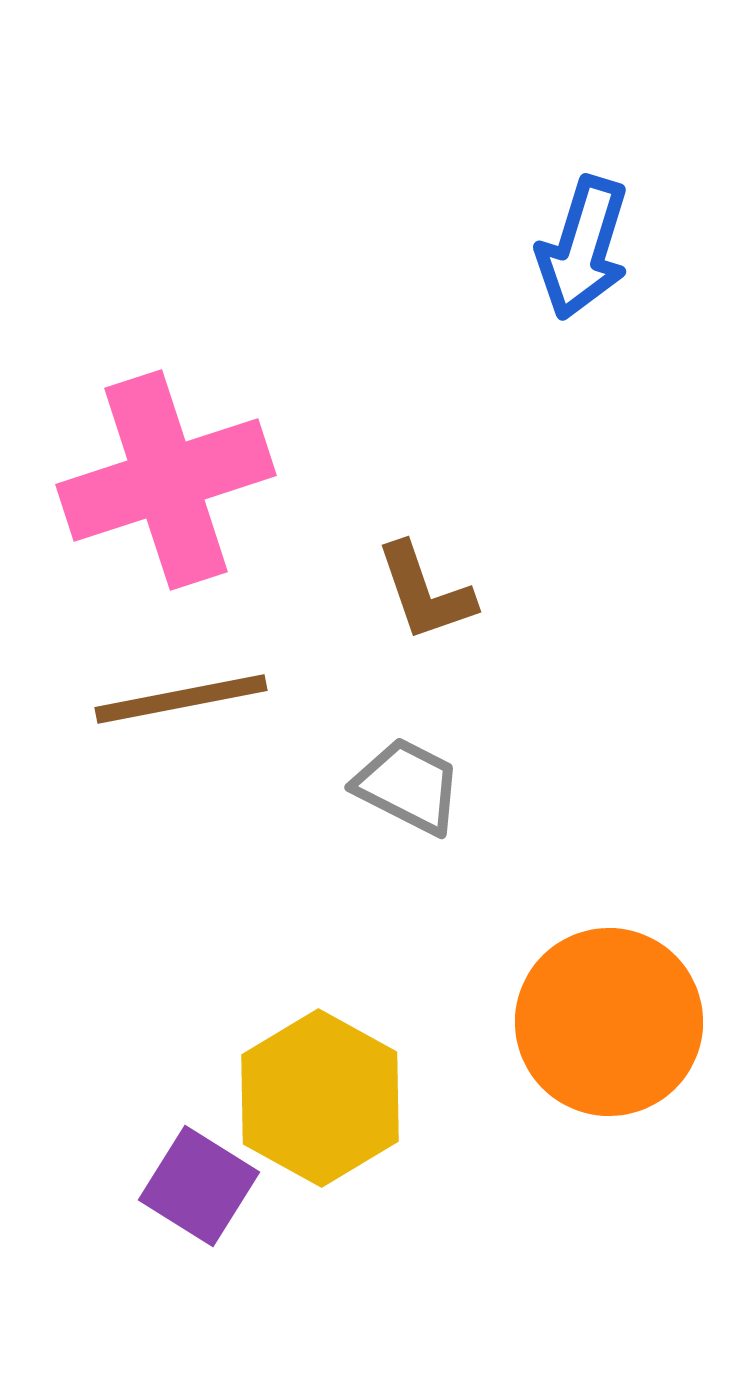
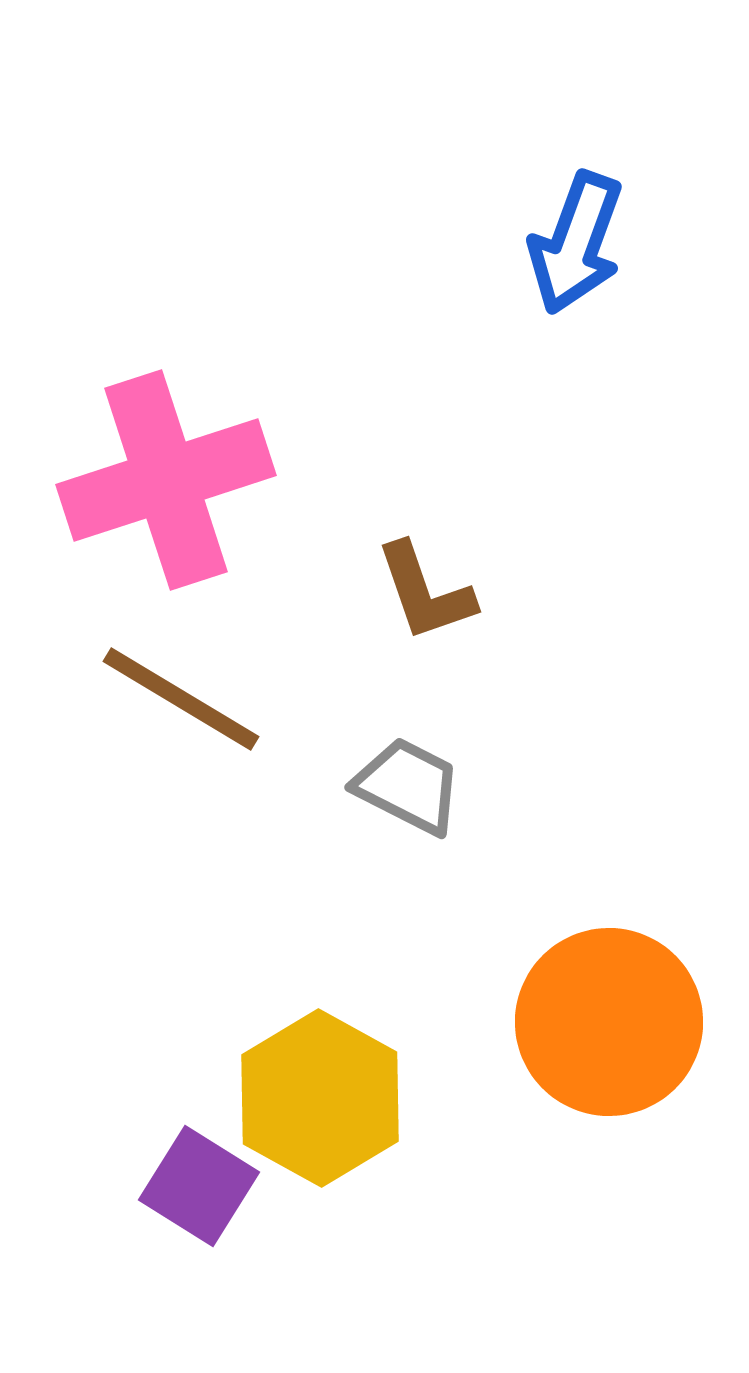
blue arrow: moved 7 px left, 5 px up; rotated 3 degrees clockwise
brown line: rotated 42 degrees clockwise
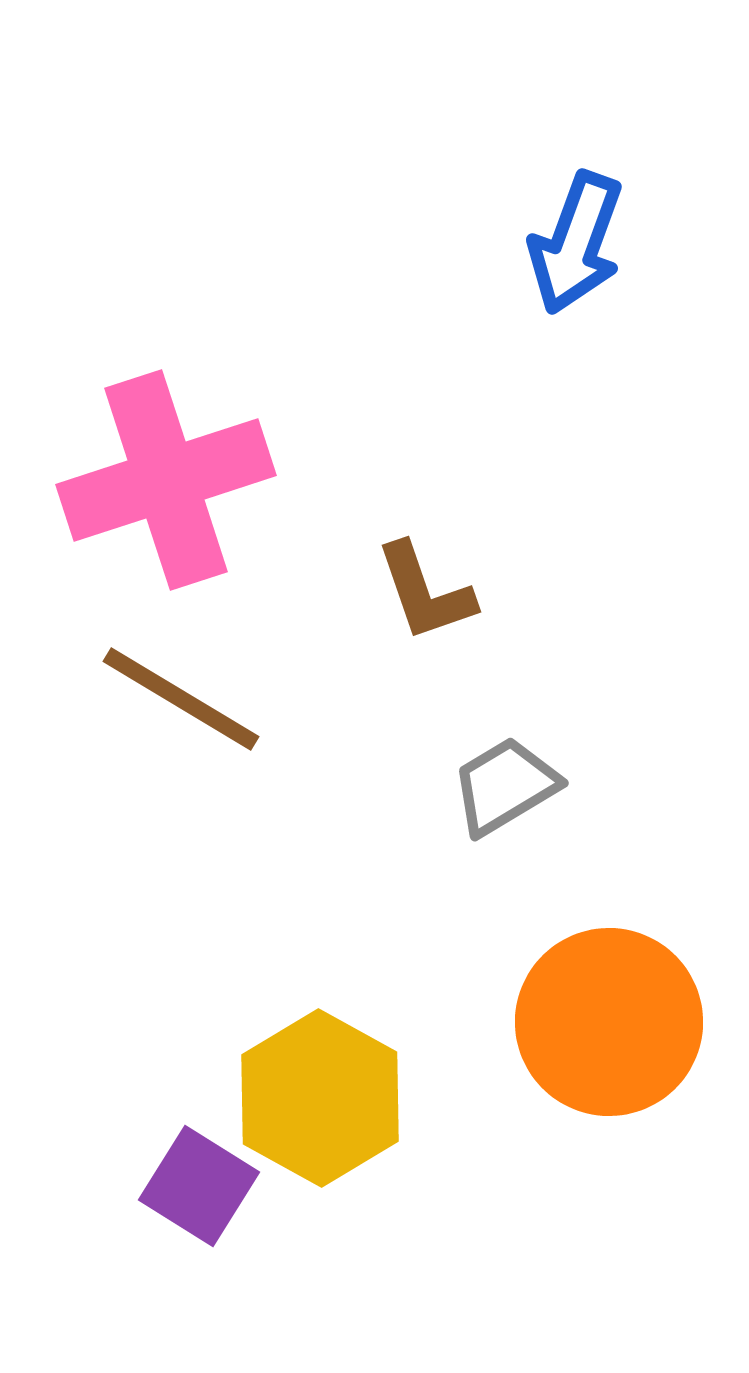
gray trapezoid: moved 97 px right; rotated 58 degrees counterclockwise
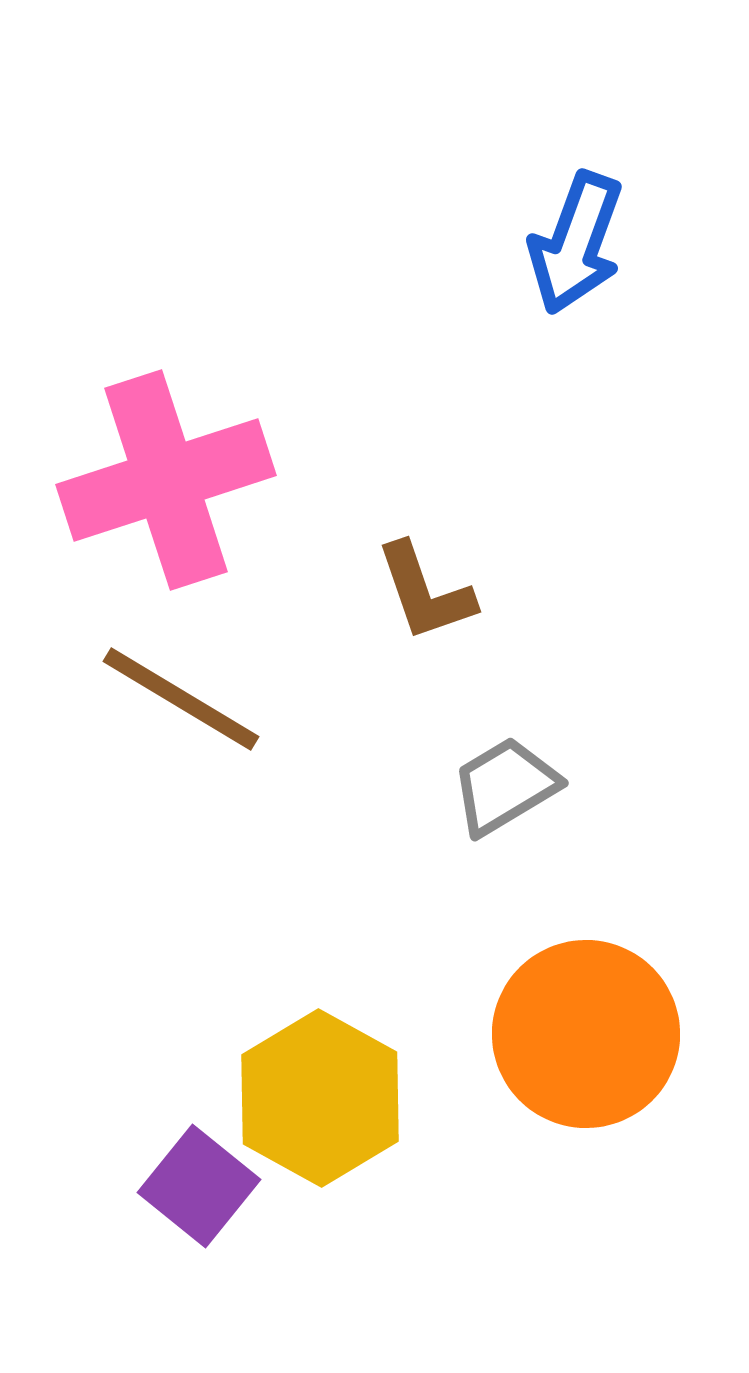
orange circle: moved 23 px left, 12 px down
purple square: rotated 7 degrees clockwise
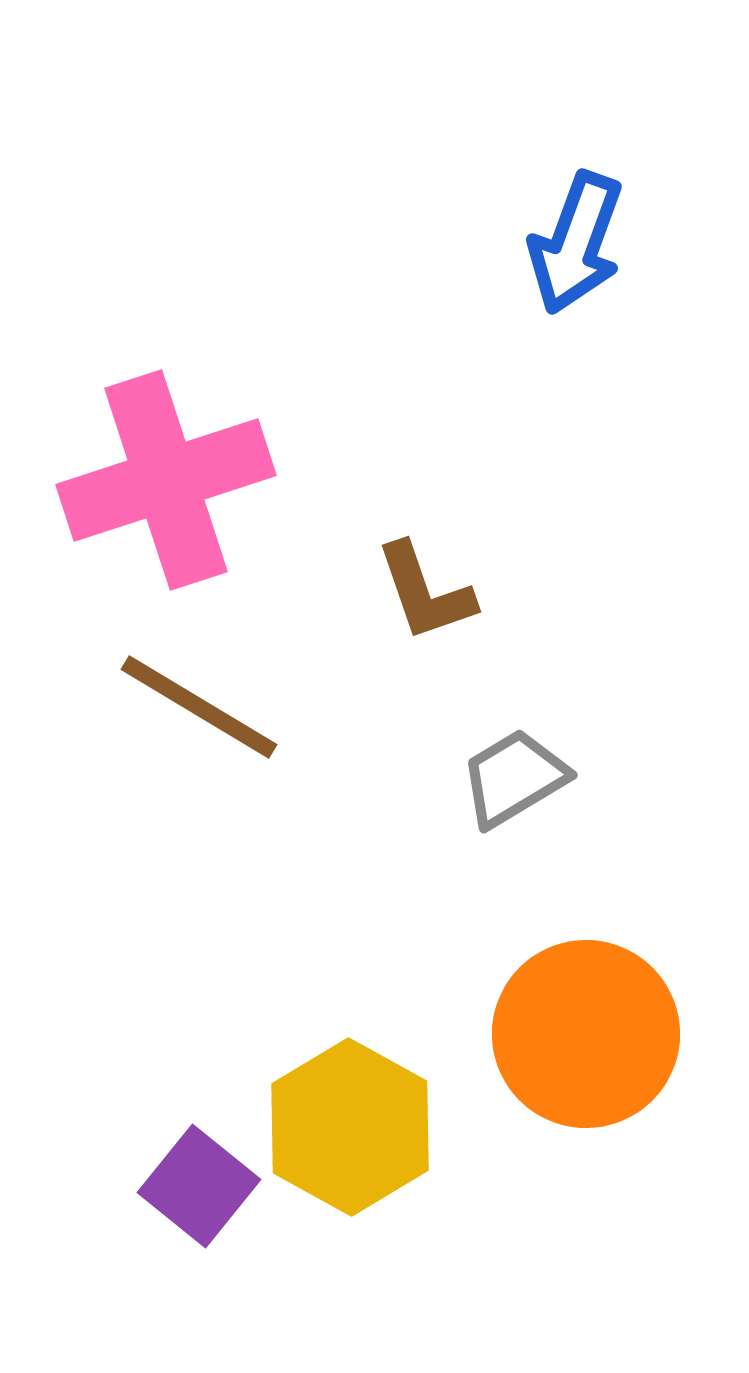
brown line: moved 18 px right, 8 px down
gray trapezoid: moved 9 px right, 8 px up
yellow hexagon: moved 30 px right, 29 px down
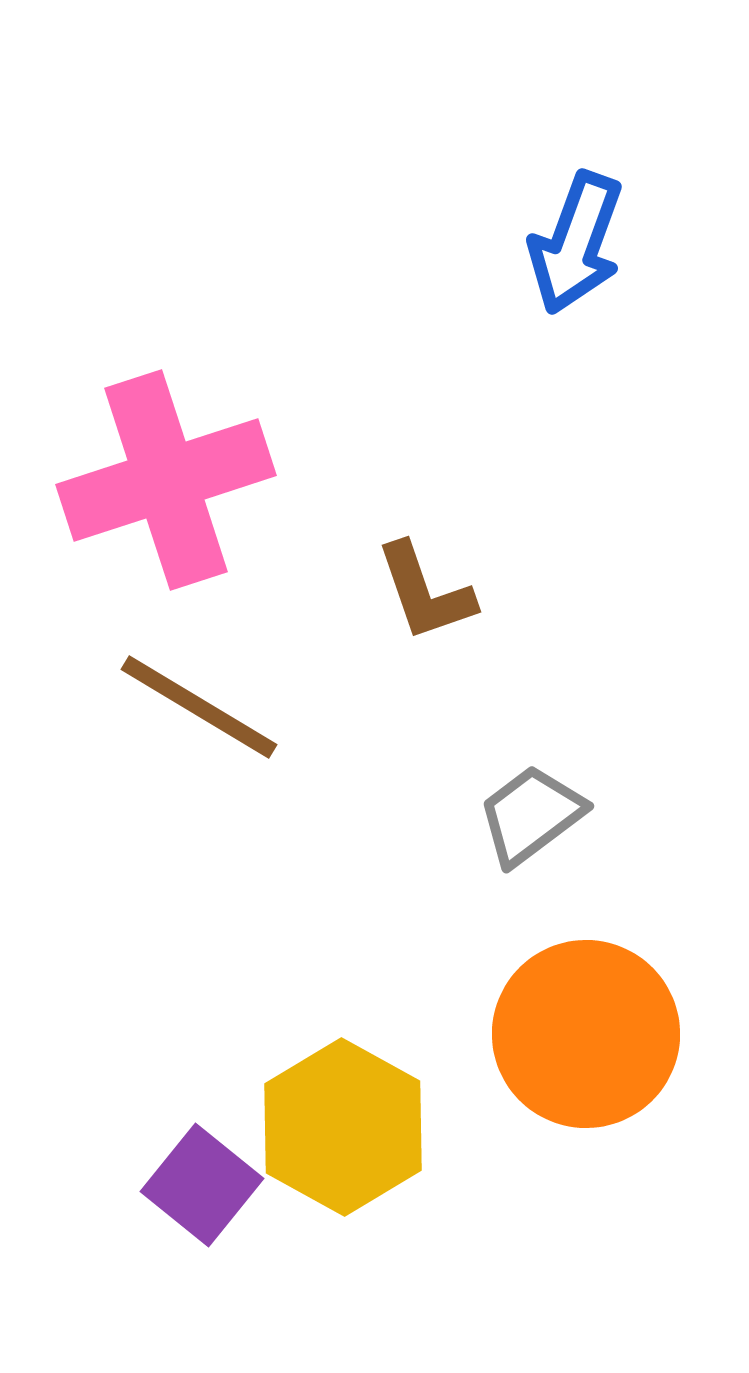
gray trapezoid: moved 17 px right, 37 px down; rotated 6 degrees counterclockwise
yellow hexagon: moved 7 px left
purple square: moved 3 px right, 1 px up
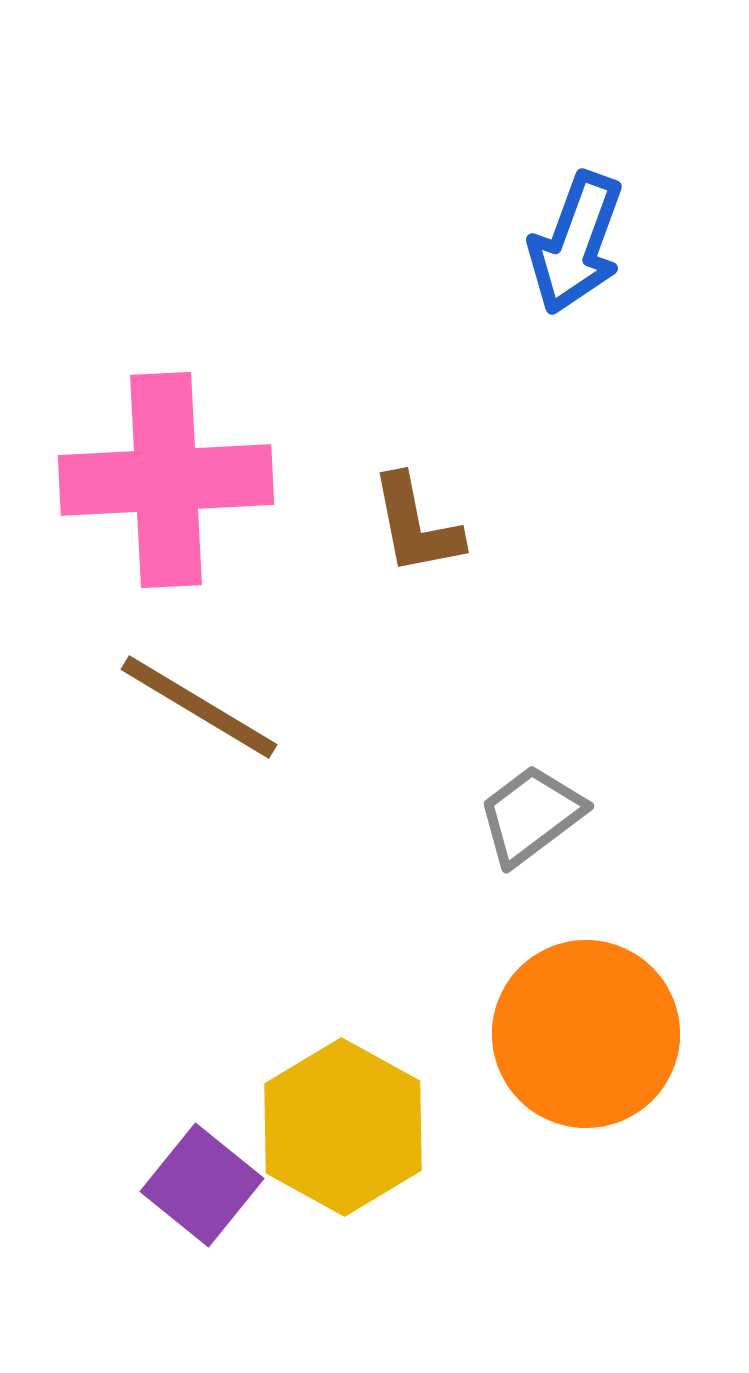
pink cross: rotated 15 degrees clockwise
brown L-shape: moved 9 px left, 67 px up; rotated 8 degrees clockwise
